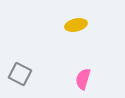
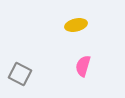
pink semicircle: moved 13 px up
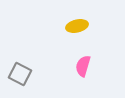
yellow ellipse: moved 1 px right, 1 px down
